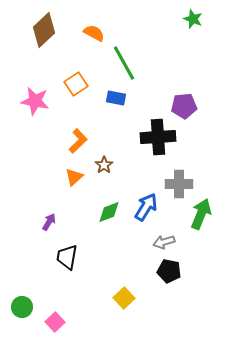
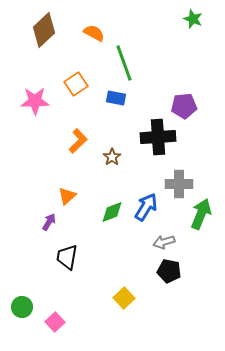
green line: rotated 9 degrees clockwise
pink star: rotated 12 degrees counterclockwise
brown star: moved 8 px right, 8 px up
orange triangle: moved 7 px left, 19 px down
green diamond: moved 3 px right
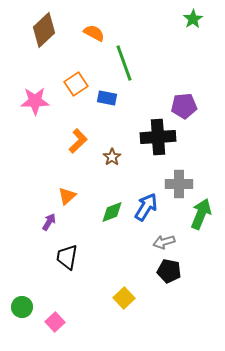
green star: rotated 18 degrees clockwise
blue rectangle: moved 9 px left
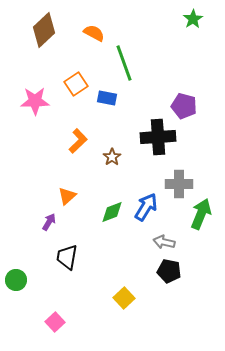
purple pentagon: rotated 20 degrees clockwise
gray arrow: rotated 30 degrees clockwise
green circle: moved 6 px left, 27 px up
